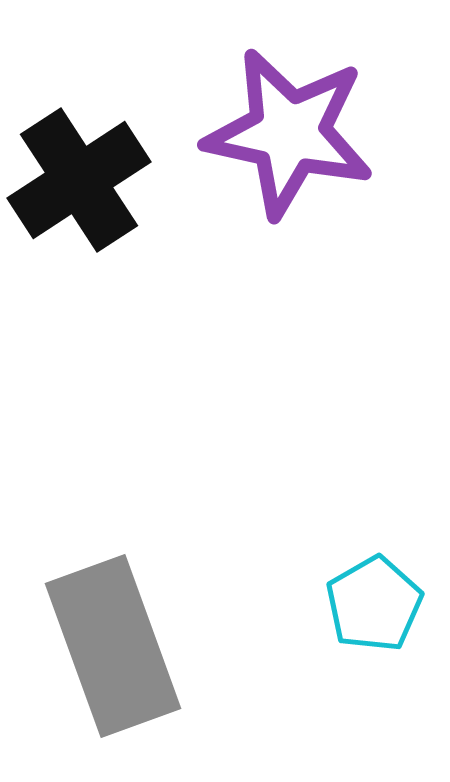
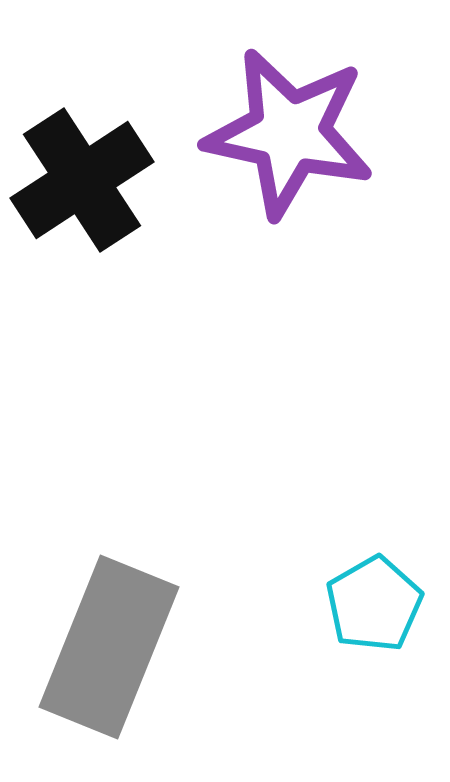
black cross: moved 3 px right
gray rectangle: moved 4 px left, 1 px down; rotated 42 degrees clockwise
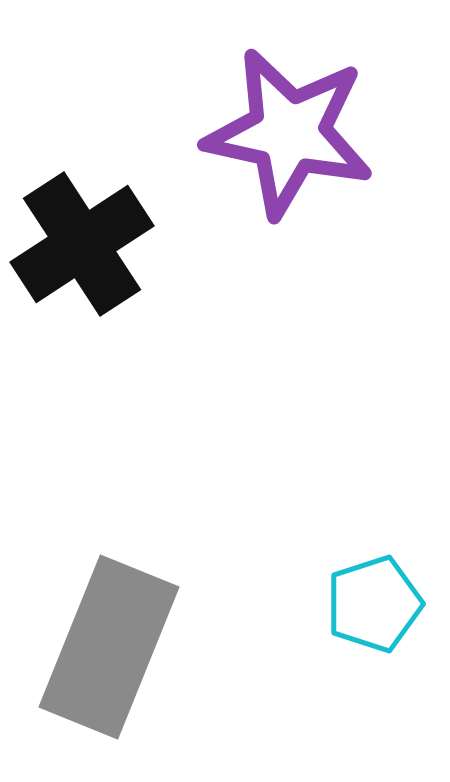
black cross: moved 64 px down
cyan pentagon: rotated 12 degrees clockwise
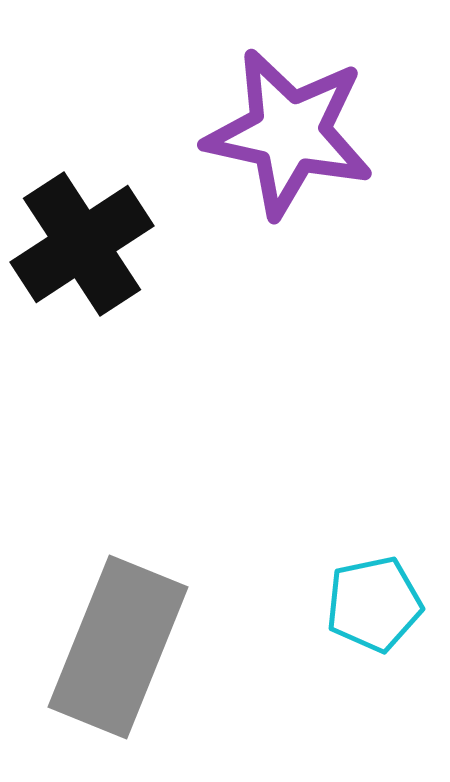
cyan pentagon: rotated 6 degrees clockwise
gray rectangle: moved 9 px right
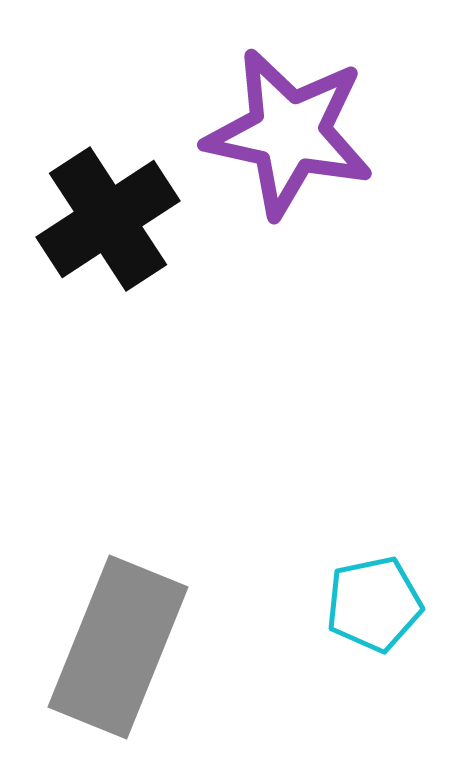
black cross: moved 26 px right, 25 px up
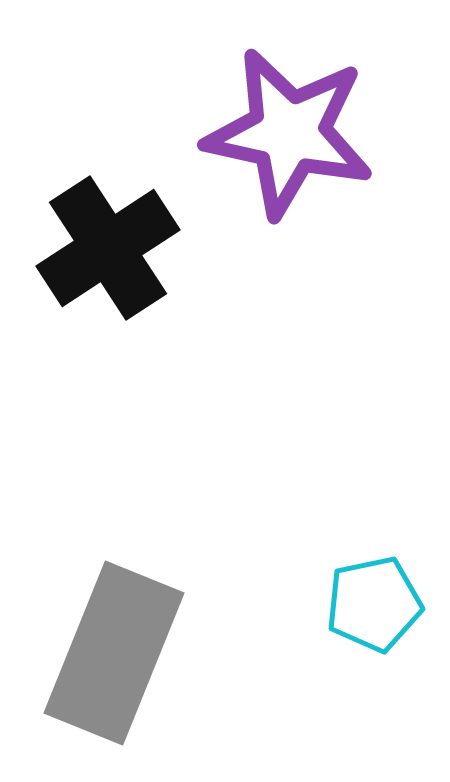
black cross: moved 29 px down
gray rectangle: moved 4 px left, 6 px down
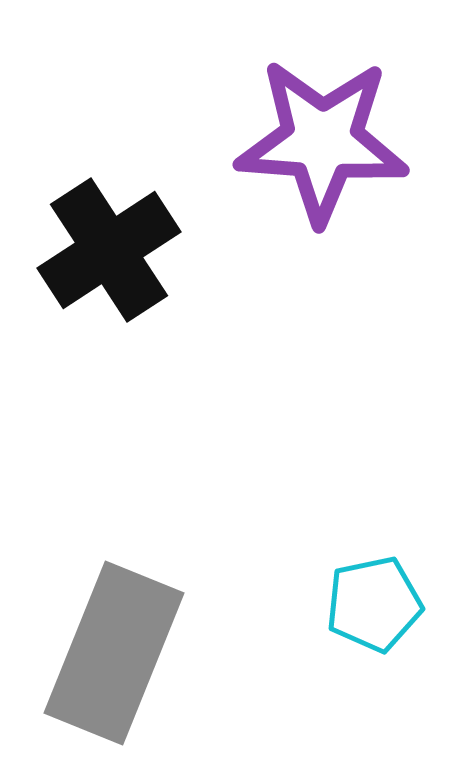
purple star: moved 33 px right, 8 px down; rotated 8 degrees counterclockwise
black cross: moved 1 px right, 2 px down
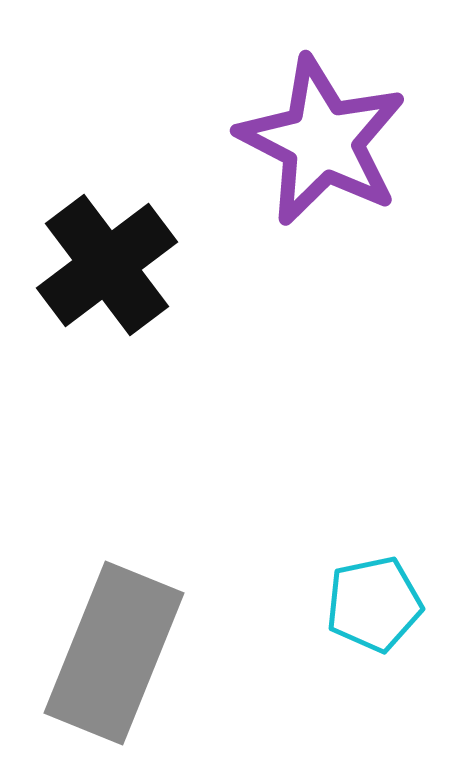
purple star: rotated 23 degrees clockwise
black cross: moved 2 px left, 15 px down; rotated 4 degrees counterclockwise
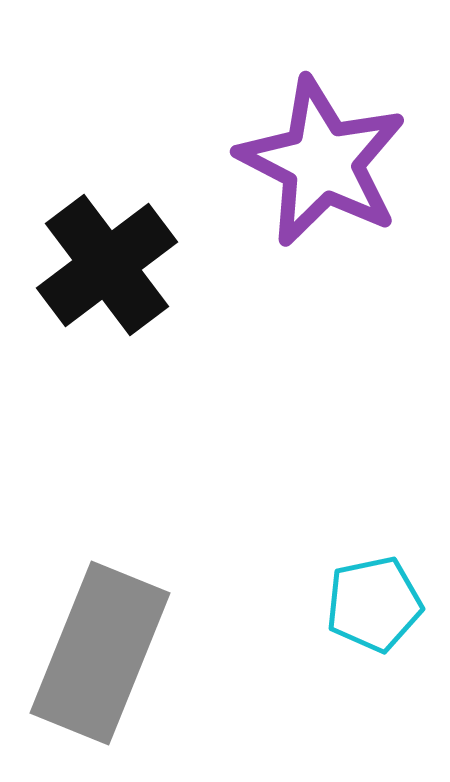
purple star: moved 21 px down
gray rectangle: moved 14 px left
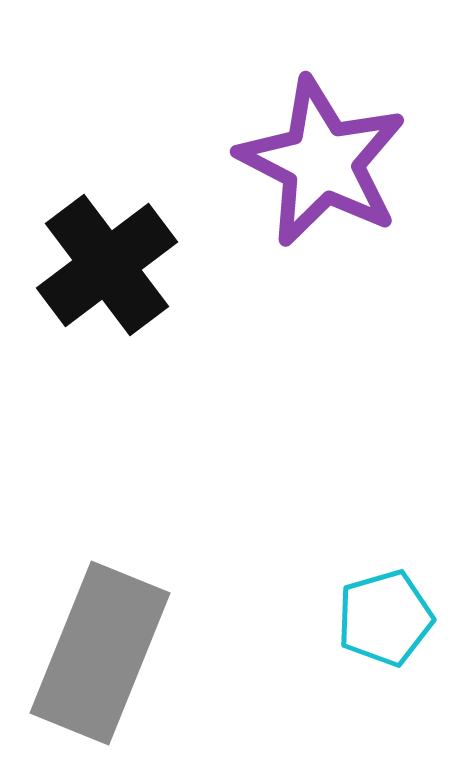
cyan pentagon: moved 11 px right, 14 px down; rotated 4 degrees counterclockwise
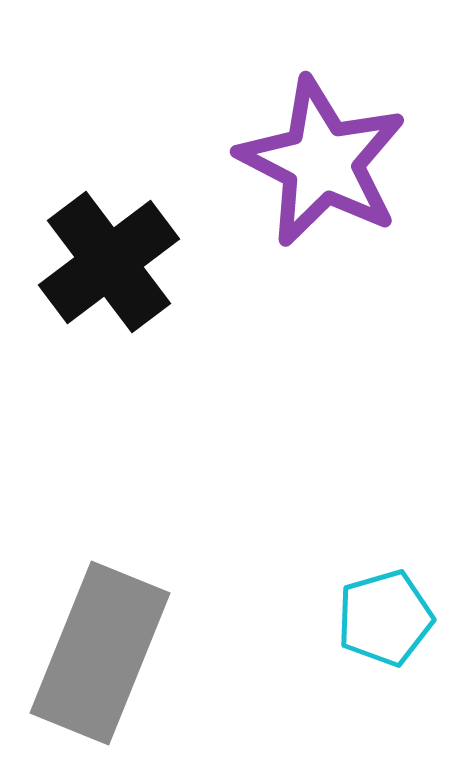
black cross: moved 2 px right, 3 px up
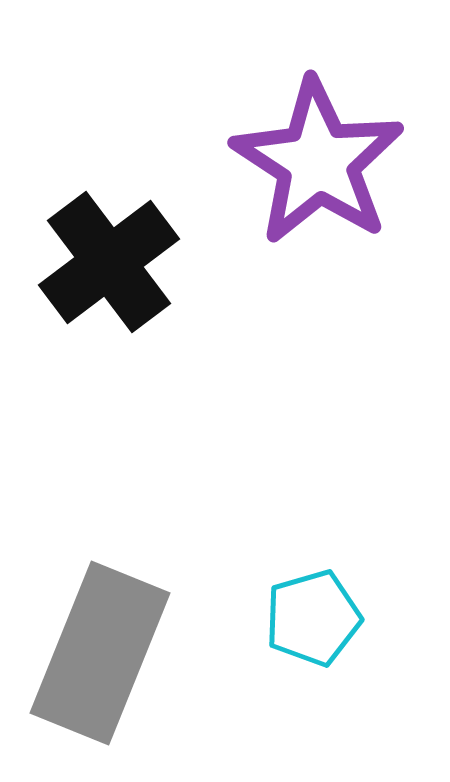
purple star: moved 4 px left; rotated 6 degrees clockwise
cyan pentagon: moved 72 px left
